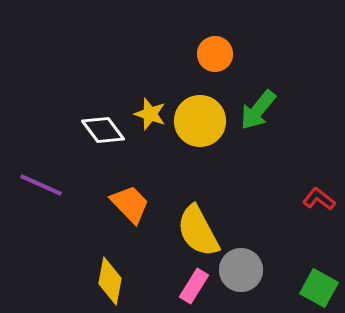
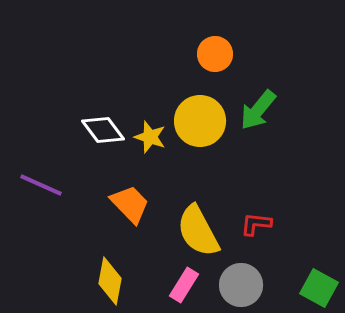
yellow star: moved 23 px down
red L-shape: moved 63 px left, 25 px down; rotated 32 degrees counterclockwise
gray circle: moved 15 px down
pink rectangle: moved 10 px left, 1 px up
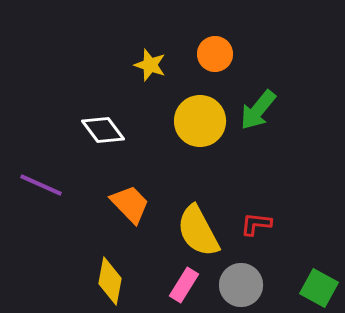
yellow star: moved 72 px up
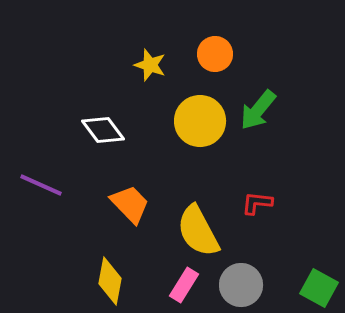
red L-shape: moved 1 px right, 21 px up
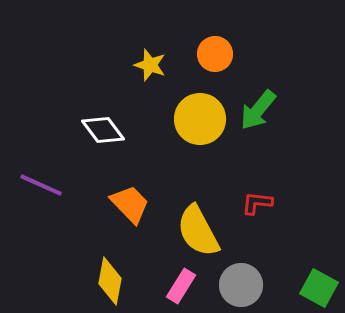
yellow circle: moved 2 px up
pink rectangle: moved 3 px left, 1 px down
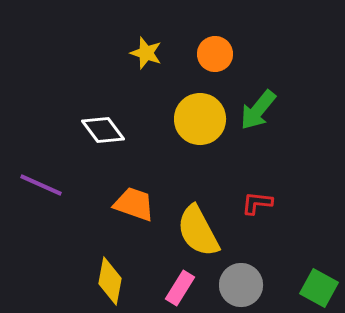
yellow star: moved 4 px left, 12 px up
orange trapezoid: moved 4 px right; rotated 27 degrees counterclockwise
pink rectangle: moved 1 px left, 2 px down
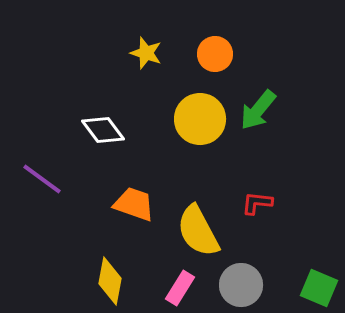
purple line: moved 1 px right, 6 px up; rotated 12 degrees clockwise
green square: rotated 6 degrees counterclockwise
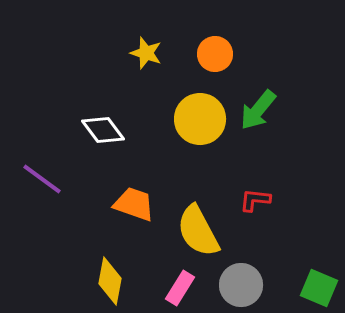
red L-shape: moved 2 px left, 3 px up
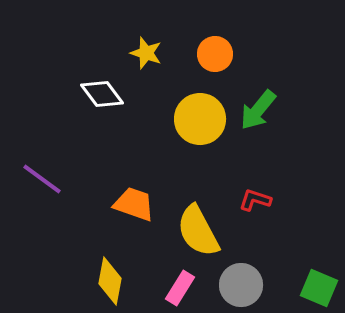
white diamond: moved 1 px left, 36 px up
red L-shape: rotated 12 degrees clockwise
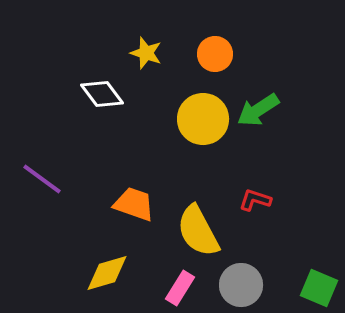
green arrow: rotated 18 degrees clockwise
yellow circle: moved 3 px right
yellow diamond: moved 3 px left, 8 px up; rotated 63 degrees clockwise
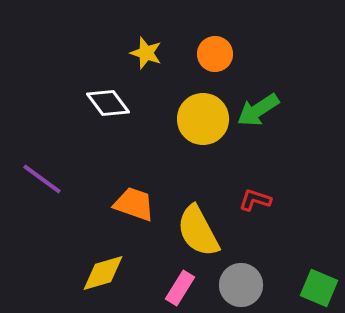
white diamond: moved 6 px right, 9 px down
yellow diamond: moved 4 px left
